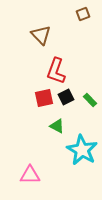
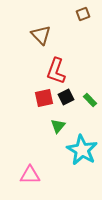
green triangle: moved 1 px right; rotated 42 degrees clockwise
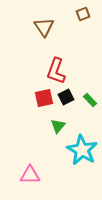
brown triangle: moved 3 px right, 8 px up; rotated 10 degrees clockwise
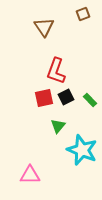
cyan star: rotated 8 degrees counterclockwise
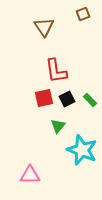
red L-shape: rotated 28 degrees counterclockwise
black square: moved 1 px right, 2 px down
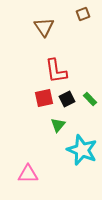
green rectangle: moved 1 px up
green triangle: moved 1 px up
pink triangle: moved 2 px left, 1 px up
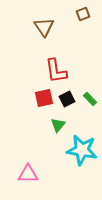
cyan star: rotated 12 degrees counterclockwise
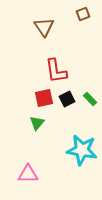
green triangle: moved 21 px left, 2 px up
